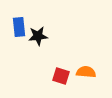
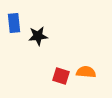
blue rectangle: moved 5 px left, 4 px up
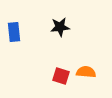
blue rectangle: moved 9 px down
black star: moved 22 px right, 9 px up
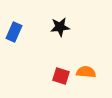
blue rectangle: rotated 30 degrees clockwise
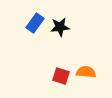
blue rectangle: moved 21 px right, 9 px up; rotated 12 degrees clockwise
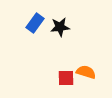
orange semicircle: rotated 12 degrees clockwise
red square: moved 5 px right, 2 px down; rotated 18 degrees counterclockwise
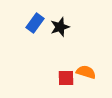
black star: rotated 12 degrees counterclockwise
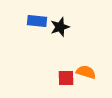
blue rectangle: moved 2 px right, 2 px up; rotated 60 degrees clockwise
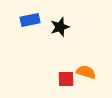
blue rectangle: moved 7 px left, 1 px up; rotated 18 degrees counterclockwise
red square: moved 1 px down
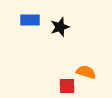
blue rectangle: rotated 12 degrees clockwise
red square: moved 1 px right, 7 px down
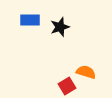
red square: rotated 30 degrees counterclockwise
